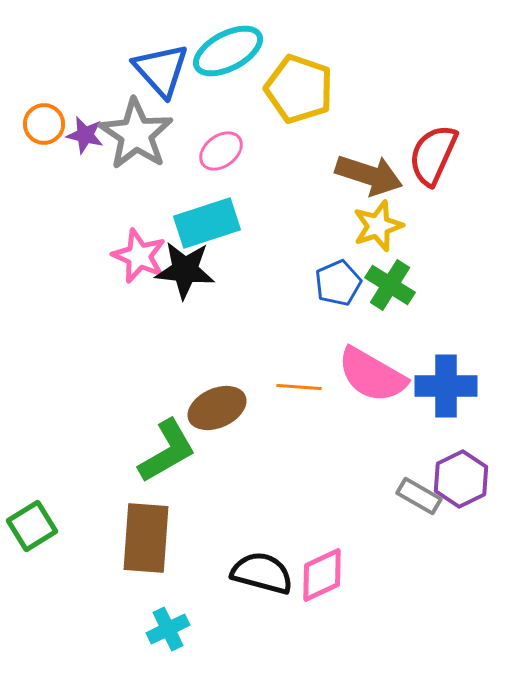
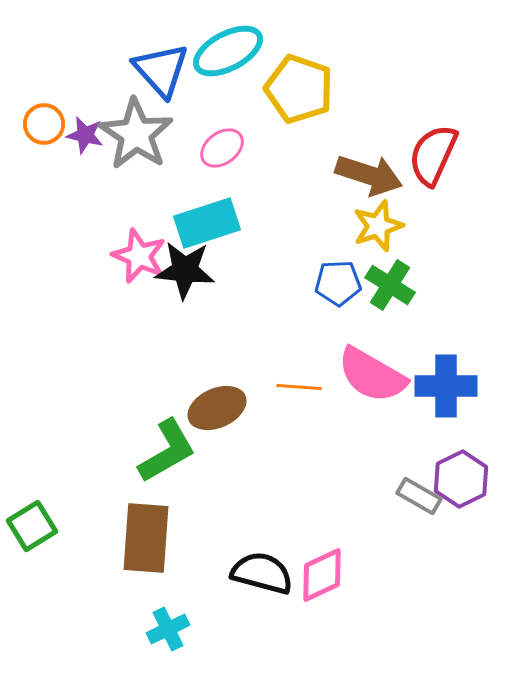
pink ellipse: moved 1 px right, 3 px up
blue pentagon: rotated 21 degrees clockwise
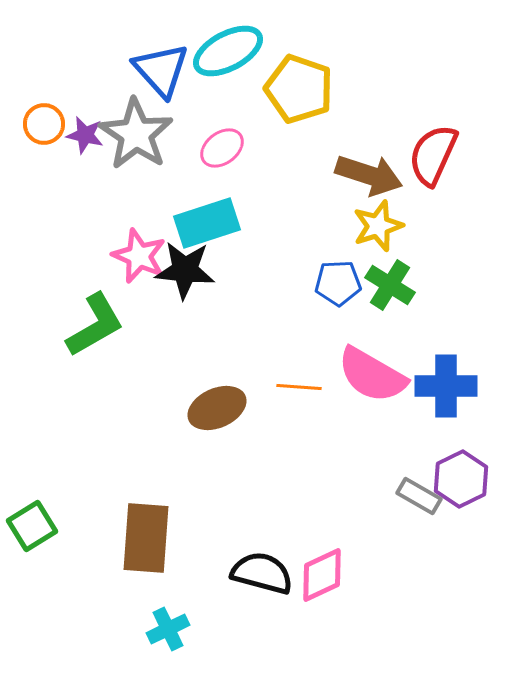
green L-shape: moved 72 px left, 126 px up
